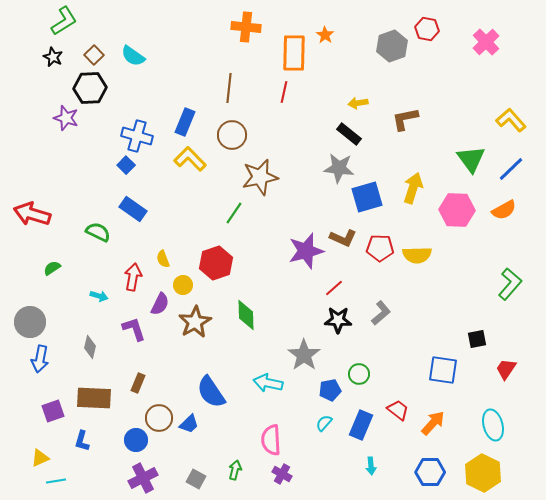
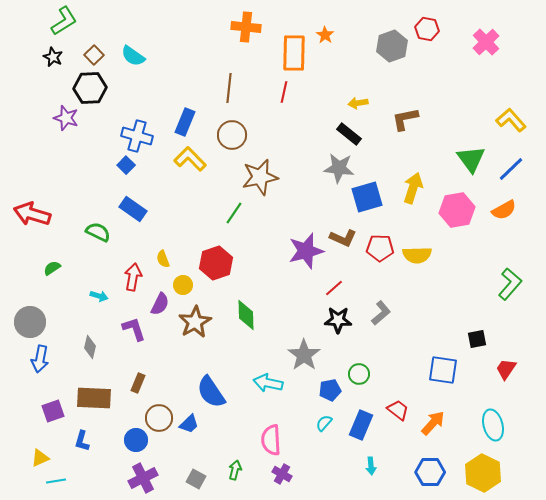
pink hexagon at (457, 210): rotated 12 degrees counterclockwise
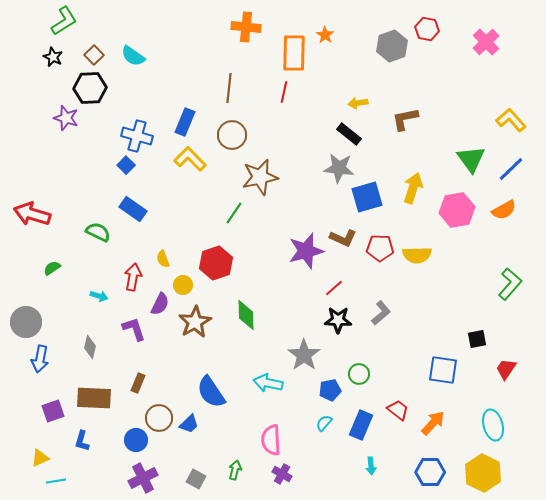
gray circle at (30, 322): moved 4 px left
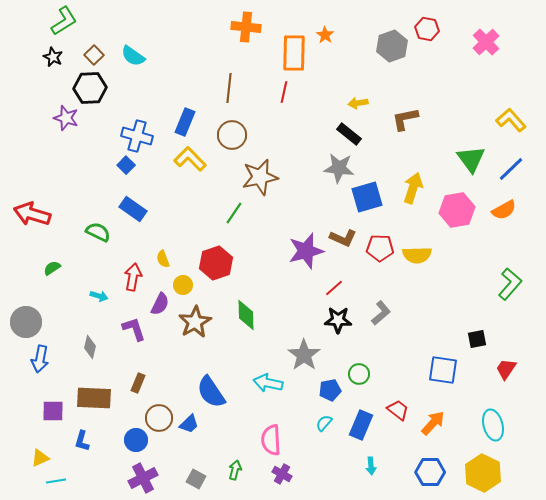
purple square at (53, 411): rotated 20 degrees clockwise
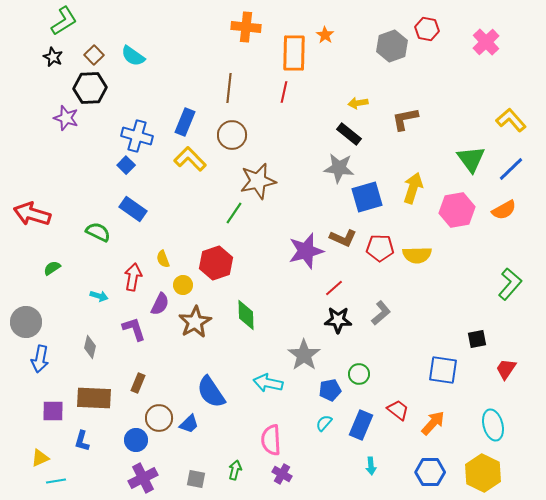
brown star at (260, 177): moved 2 px left, 4 px down
gray square at (196, 479): rotated 18 degrees counterclockwise
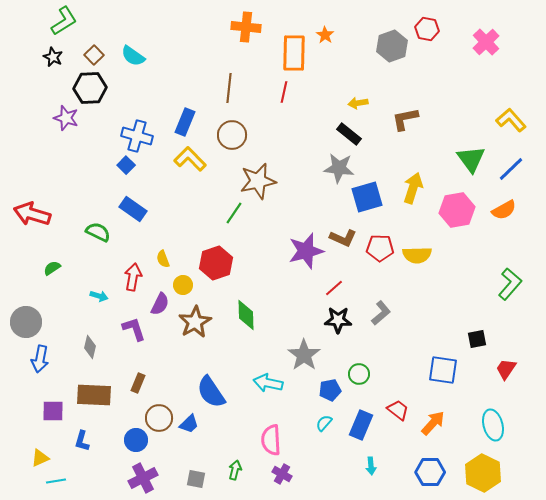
brown rectangle at (94, 398): moved 3 px up
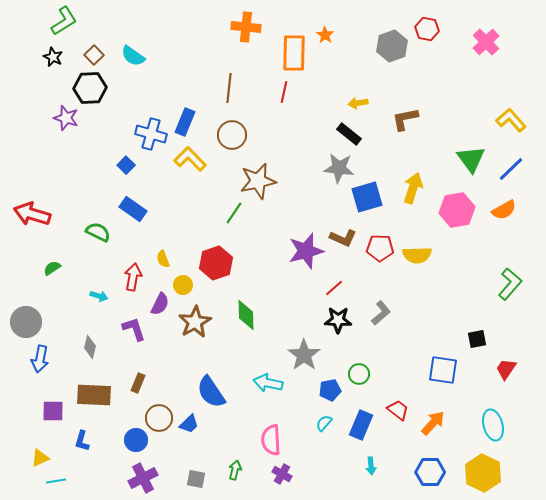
blue cross at (137, 136): moved 14 px right, 2 px up
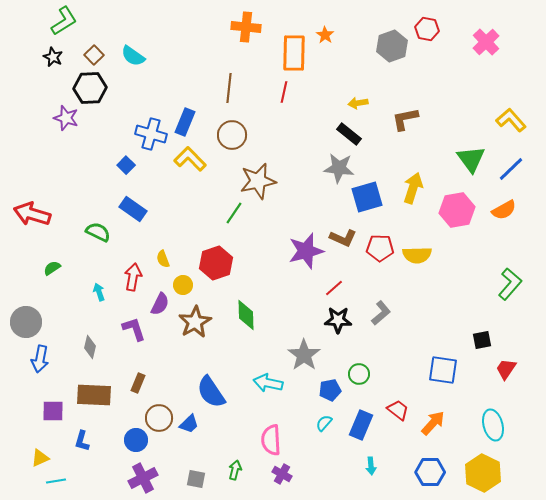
cyan arrow at (99, 296): moved 4 px up; rotated 126 degrees counterclockwise
black square at (477, 339): moved 5 px right, 1 px down
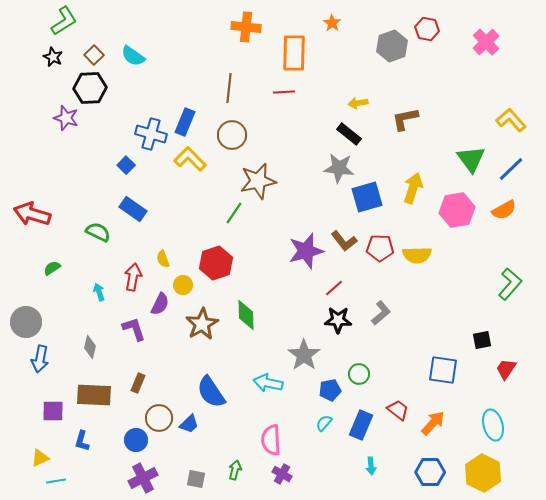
orange star at (325, 35): moved 7 px right, 12 px up
red line at (284, 92): rotated 75 degrees clockwise
brown L-shape at (343, 238): moved 1 px right, 3 px down; rotated 28 degrees clockwise
brown star at (195, 322): moved 7 px right, 2 px down
